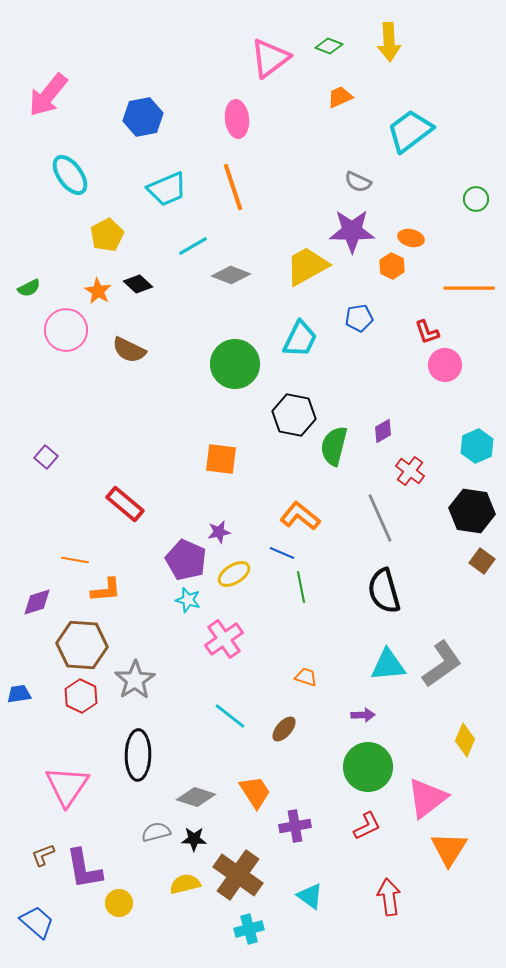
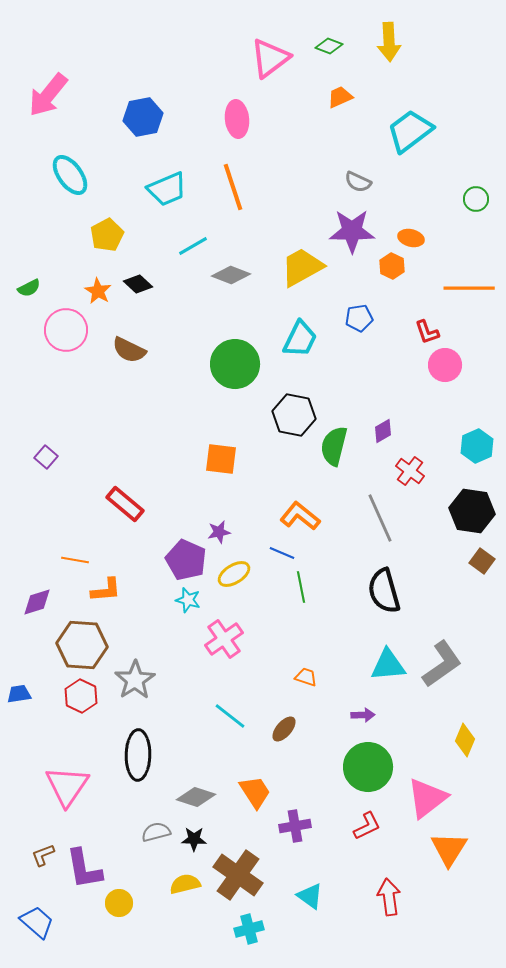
yellow trapezoid at (307, 266): moved 5 px left, 1 px down
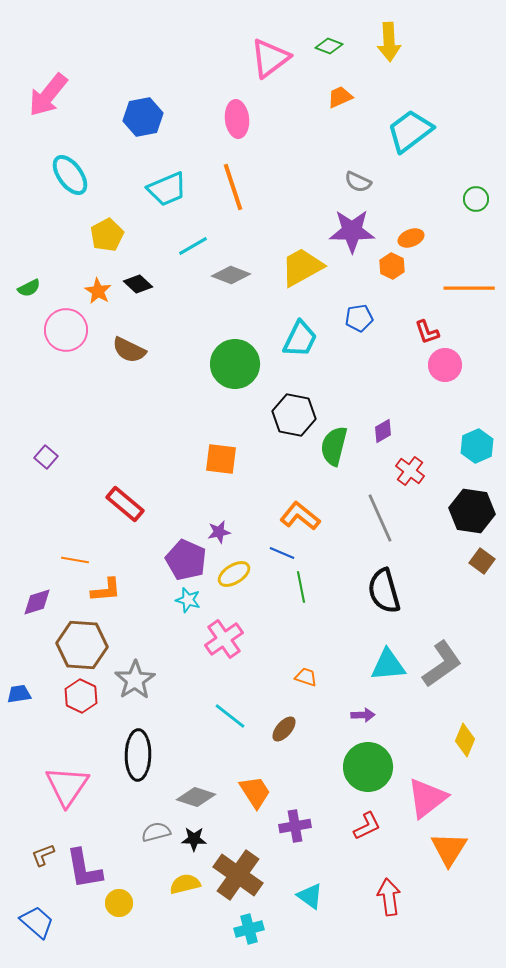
orange ellipse at (411, 238): rotated 35 degrees counterclockwise
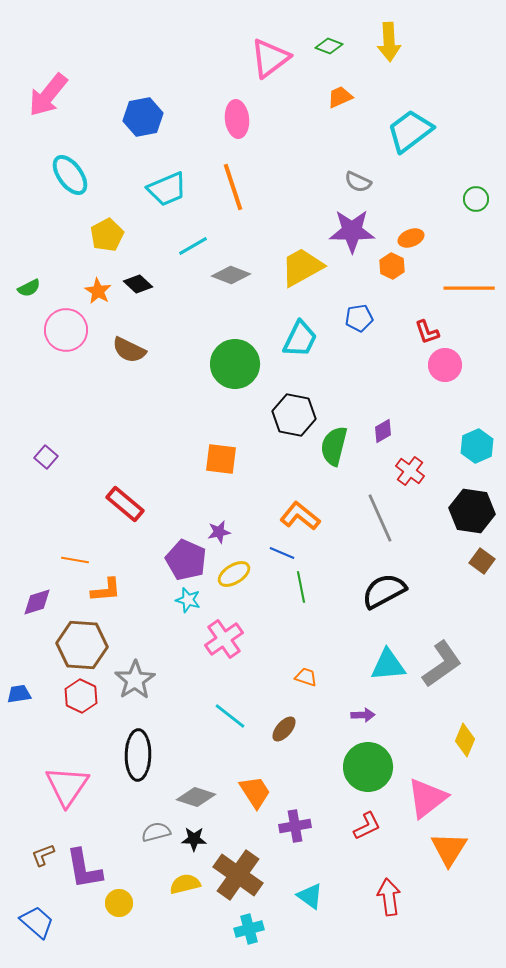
black semicircle at (384, 591): rotated 78 degrees clockwise
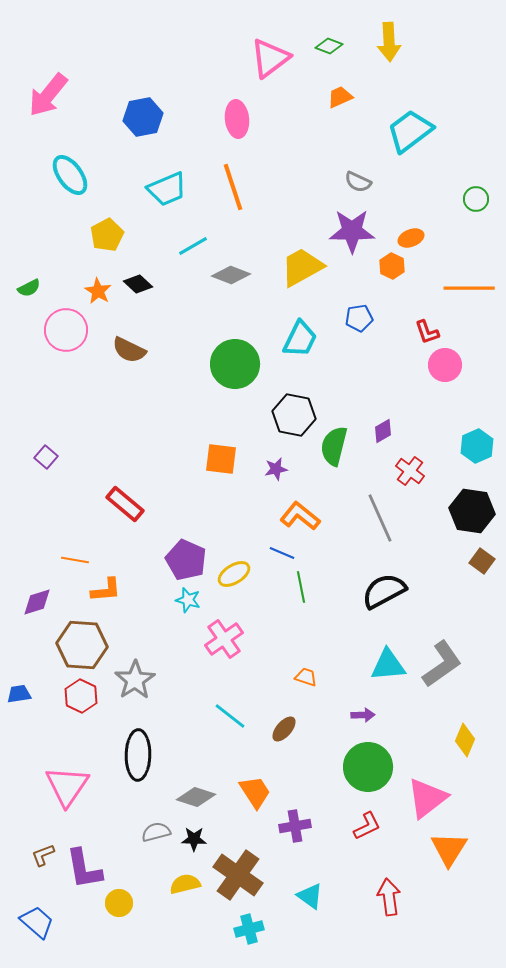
purple star at (219, 532): moved 57 px right, 63 px up
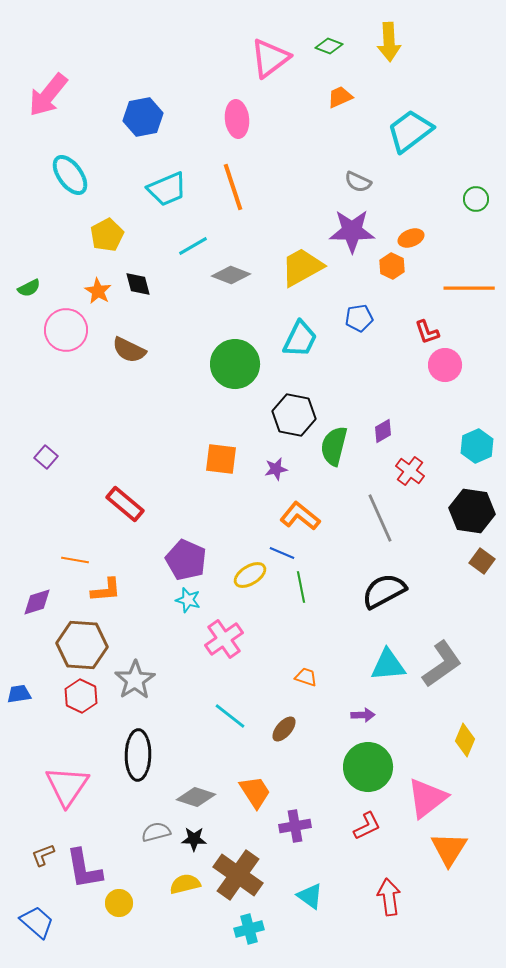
black diamond at (138, 284): rotated 32 degrees clockwise
yellow ellipse at (234, 574): moved 16 px right, 1 px down
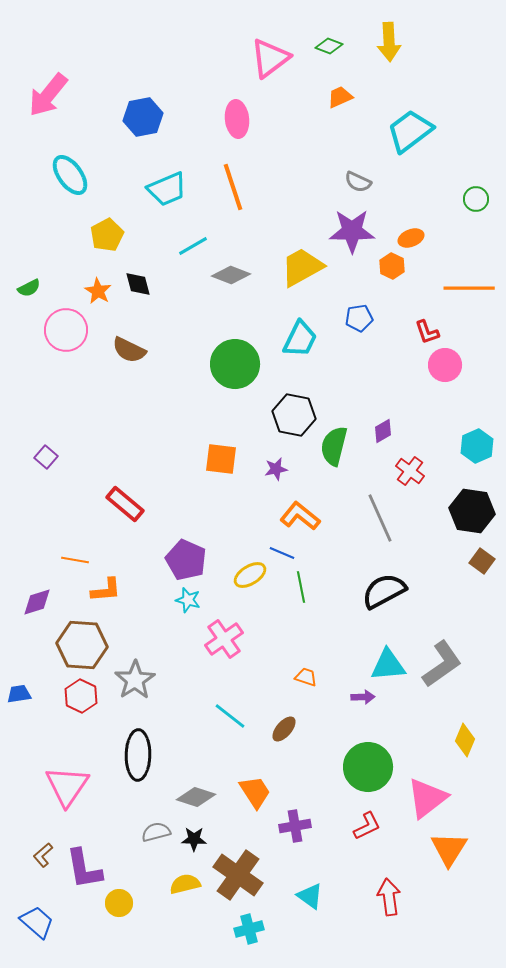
purple arrow at (363, 715): moved 18 px up
brown L-shape at (43, 855): rotated 20 degrees counterclockwise
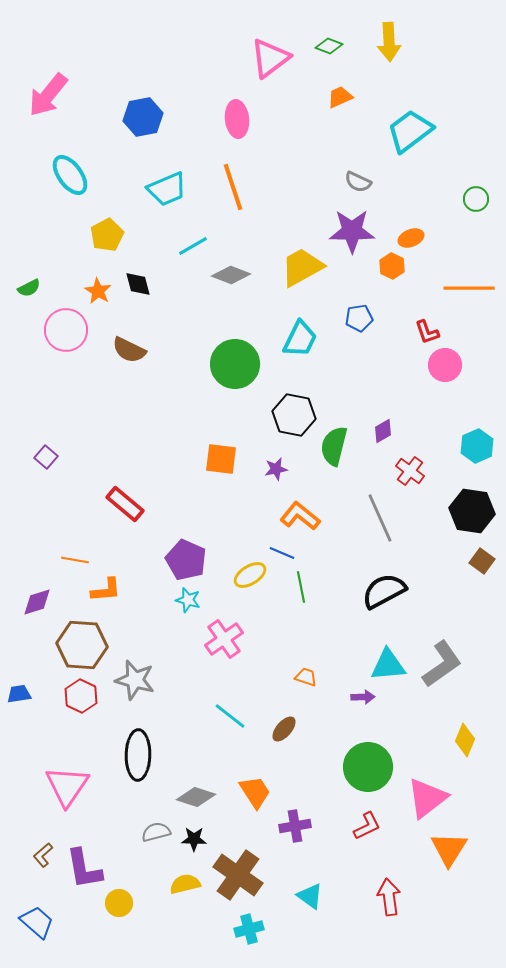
gray star at (135, 680): rotated 24 degrees counterclockwise
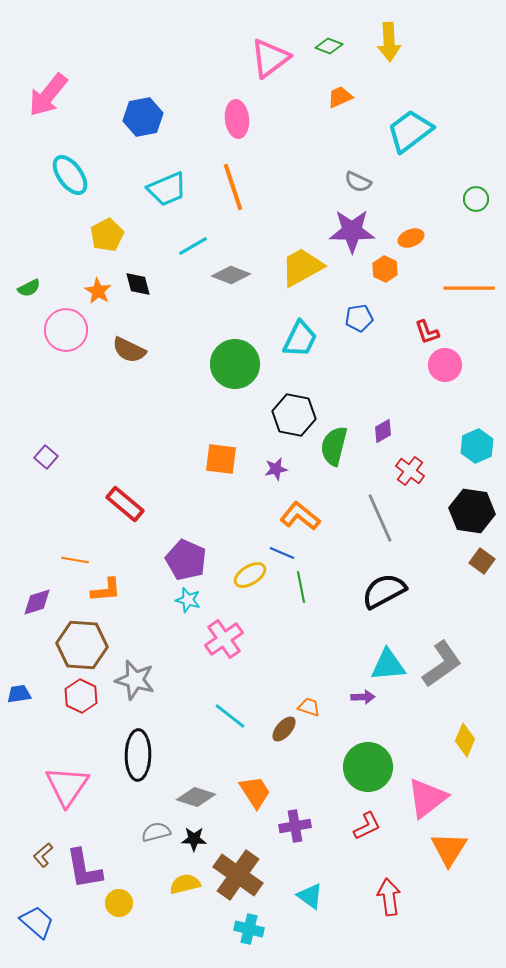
orange hexagon at (392, 266): moved 7 px left, 3 px down
orange trapezoid at (306, 677): moved 3 px right, 30 px down
cyan cross at (249, 929): rotated 28 degrees clockwise
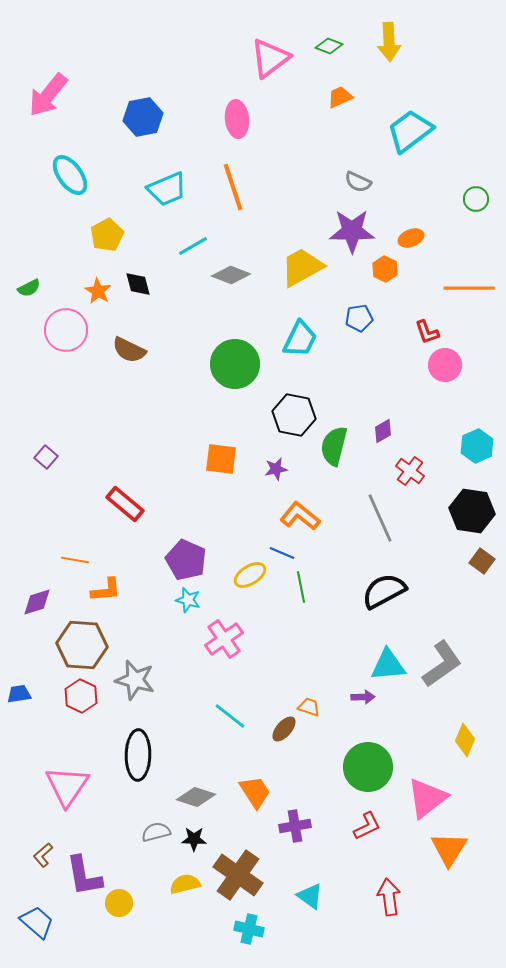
purple L-shape at (84, 869): moved 7 px down
